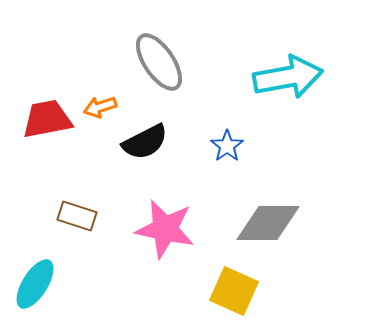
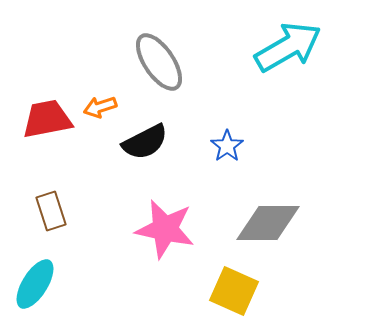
cyan arrow: moved 30 px up; rotated 20 degrees counterclockwise
brown rectangle: moved 26 px left, 5 px up; rotated 54 degrees clockwise
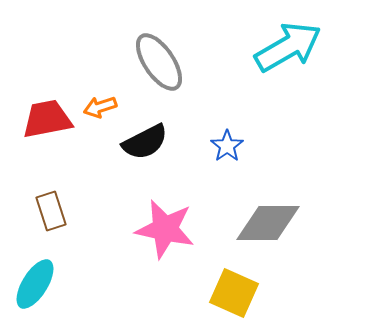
yellow square: moved 2 px down
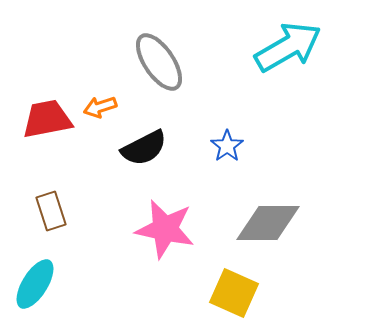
black semicircle: moved 1 px left, 6 px down
